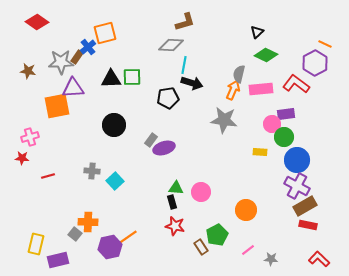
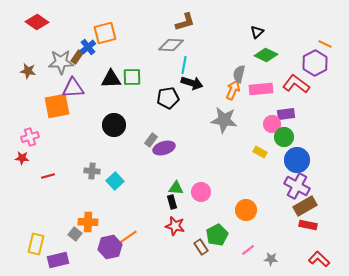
yellow rectangle at (260, 152): rotated 24 degrees clockwise
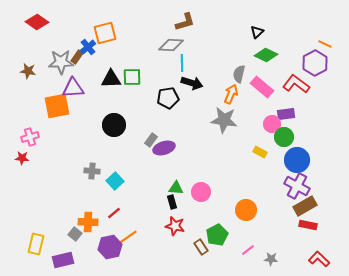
cyan line at (184, 65): moved 2 px left, 2 px up; rotated 12 degrees counterclockwise
pink rectangle at (261, 89): moved 1 px right, 2 px up; rotated 45 degrees clockwise
orange arrow at (233, 90): moved 2 px left, 4 px down
red line at (48, 176): moved 66 px right, 37 px down; rotated 24 degrees counterclockwise
purple rectangle at (58, 260): moved 5 px right
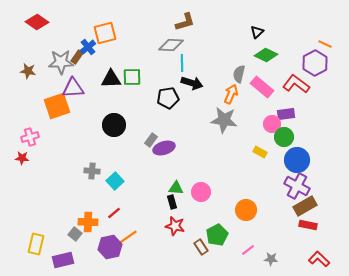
orange square at (57, 106): rotated 8 degrees counterclockwise
